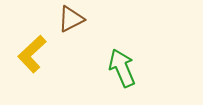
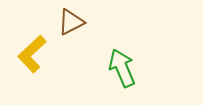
brown triangle: moved 3 px down
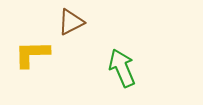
yellow L-shape: rotated 42 degrees clockwise
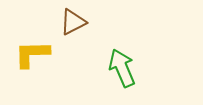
brown triangle: moved 2 px right
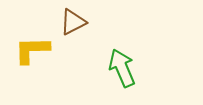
yellow L-shape: moved 4 px up
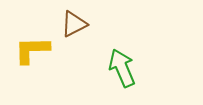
brown triangle: moved 1 px right, 2 px down
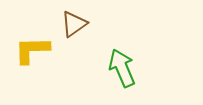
brown triangle: rotated 8 degrees counterclockwise
